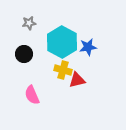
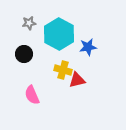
cyan hexagon: moved 3 px left, 8 px up
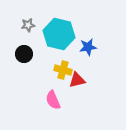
gray star: moved 1 px left, 2 px down
cyan hexagon: rotated 16 degrees counterclockwise
pink semicircle: moved 21 px right, 5 px down
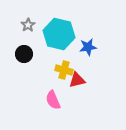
gray star: rotated 24 degrees counterclockwise
yellow cross: moved 1 px right
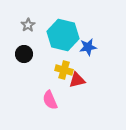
cyan hexagon: moved 4 px right, 1 px down
pink semicircle: moved 3 px left
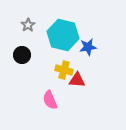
black circle: moved 2 px left, 1 px down
red triangle: rotated 18 degrees clockwise
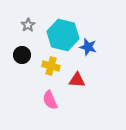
blue star: rotated 24 degrees clockwise
yellow cross: moved 13 px left, 4 px up
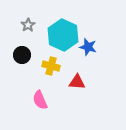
cyan hexagon: rotated 12 degrees clockwise
red triangle: moved 2 px down
pink semicircle: moved 10 px left
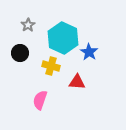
cyan hexagon: moved 3 px down
blue star: moved 1 px right, 5 px down; rotated 18 degrees clockwise
black circle: moved 2 px left, 2 px up
pink semicircle: rotated 42 degrees clockwise
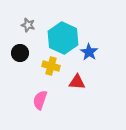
gray star: rotated 24 degrees counterclockwise
